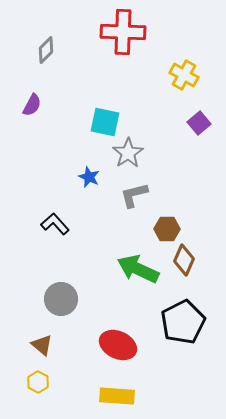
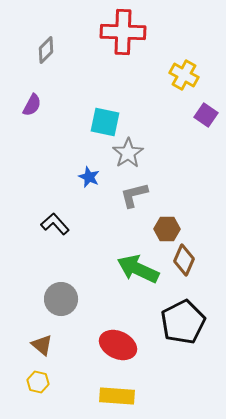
purple square: moved 7 px right, 8 px up; rotated 15 degrees counterclockwise
yellow hexagon: rotated 15 degrees counterclockwise
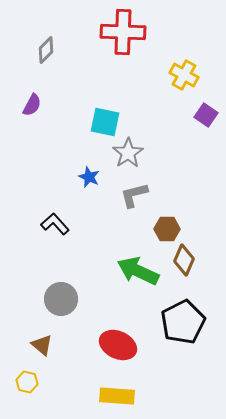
green arrow: moved 2 px down
yellow hexagon: moved 11 px left
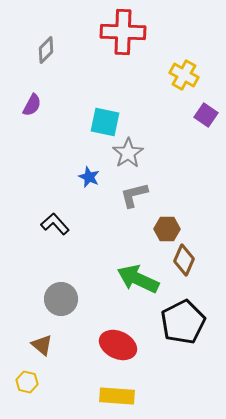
green arrow: moved 8 px down
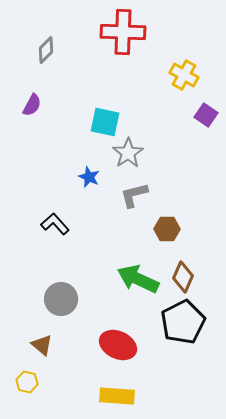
brown diamond: moved 1 px left, 17 px down
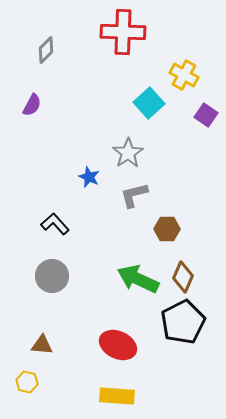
cyan square: moved 44 px right, 19 px up; rotated 36 degrees clockwise
gray circle: moved 9 px left, 23 px up
brown triangle: rotated 35 degrees counterclockwise
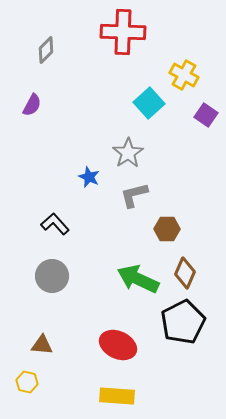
brown diamond: moved 2 px right, 4 px up
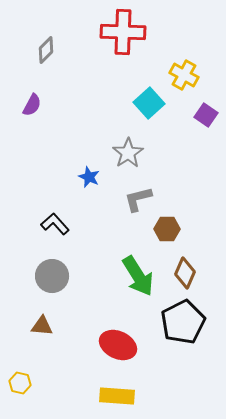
gray L-shape: moved 4 px right, 4 px down
green arrow: moved 3 px up; rotated 147 degrees counterclockwise
brown triangle: moved 19 px up
yellow hexagon: moved 7 px left, 1 px down
